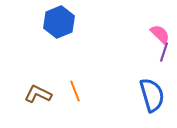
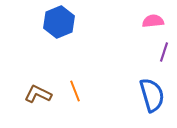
pink semicircle: moved 7 px left, 13 px up; rotated 50 degrees counterclockwise
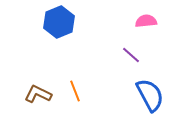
pink semicircle: moved 7 px left
purple line: moved 33 px left, 3 px down; rotated 66 degrees counterclockwise
blue semicircle: moved 2 px left; rotated 12 degrees counterclockwise
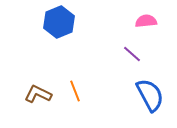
purple line: moved 1 px right, 1 px up
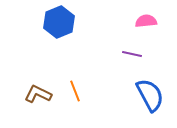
purple line: rotated 30 degrees counterclockwise
